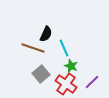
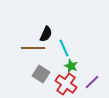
brown line: rotated 20 degrees counterclockwise
gray square: rotated 18 degrees counterclockwise
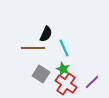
green star: moved 8 px left, 3 px down
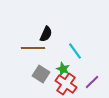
cyan line: moved 11 px right, 3 px down; rotated 12 degrees counterclockwise
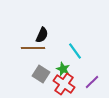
black semicircle: moved 4 px left, 1 px down
red cross: moved 2 px left
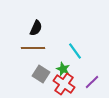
black semicircle: moved 6 px left, 7 px up
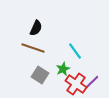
brown line: rotated 20 degrees clockwise
green star: rotated 24 degrees clockwise
gray square: moved 1 px left, 1 px down
red cross: moved 12 px right
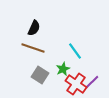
black semicircle: moved 2 px left
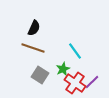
red cross: moved 1 px left, 1 px up
